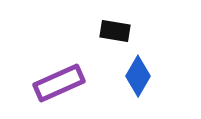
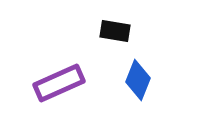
blue diamond: moved 4 px down; rotated 9 degrees counterclockwise
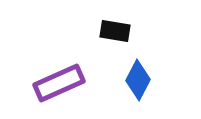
blue diamond: rotated 6 degrees clockwise
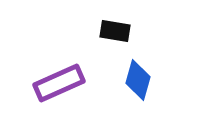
blue diamond: rotated 12 degrees counterclockwise
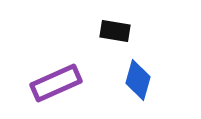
purple rectangle: moved 3 px left
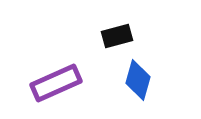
black rectangle: moved 2 px right, 5 px down; rotated 24 degrees counterclockwise
